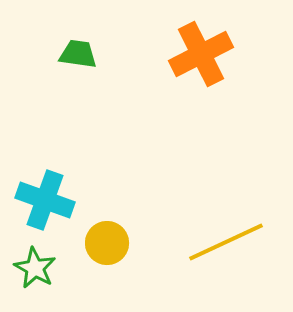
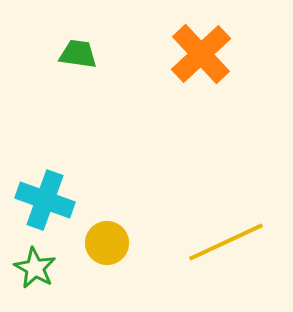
orange cross: rotated 16 degrees counterclockwise
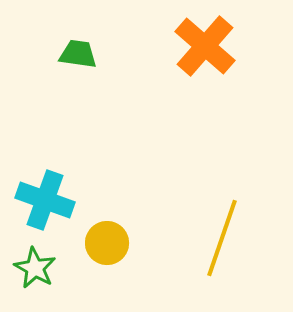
orange cross: moved 4 px right, 8 px up; rotated 6 degrees counterclockwise
yellow line: moved 4 px left, 4 px up; rotated 46 degrees counterclockwise
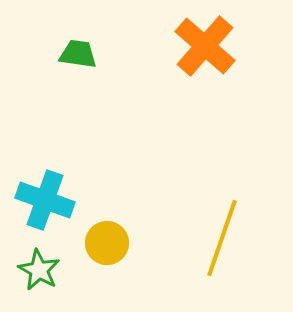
green star: moved 4 px right, 2 px down
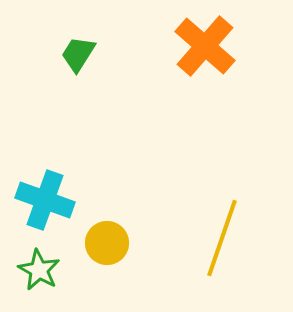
green trapezoid: rotated 66 degrees counterclockwise
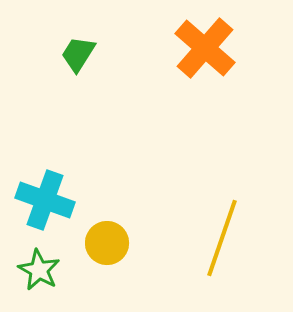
orange cross: moved 2 px down
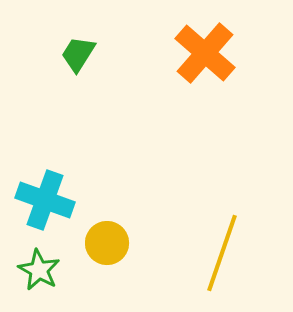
orange cross: moved 5 px down
yellow line: moved 15 px down
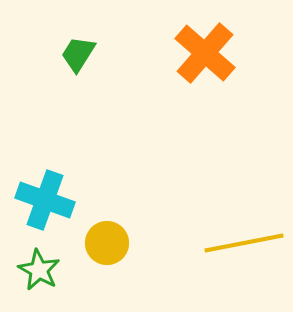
yellow line: moved 22 px right, 10 px up; rotated 60 degrees clockwise
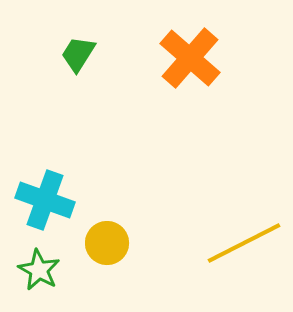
orange cross: moved 15 px left, 5 px down
yellow line: rotated 16 degrees counterclockwise
